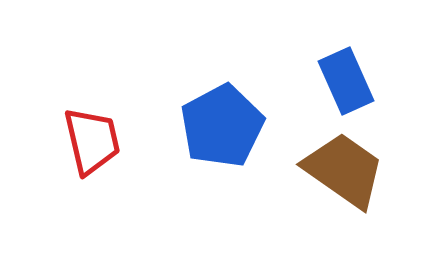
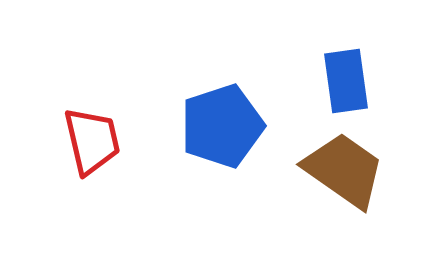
blue rectangle: rotated 16 degrees clockwise
blue pentagon: rotated 10 degrees clockwise
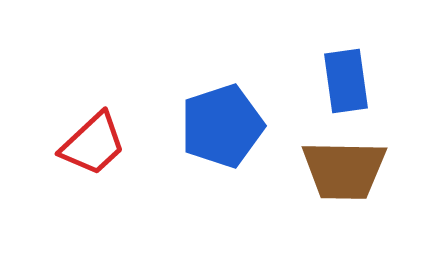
red trapezoid: moved 1 px right, 3 px down; rotated 60 degrees clockwise
brown trapezoid: rotated 146 degrees clockwise
